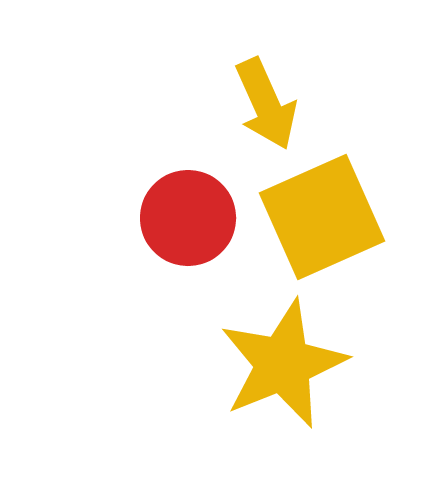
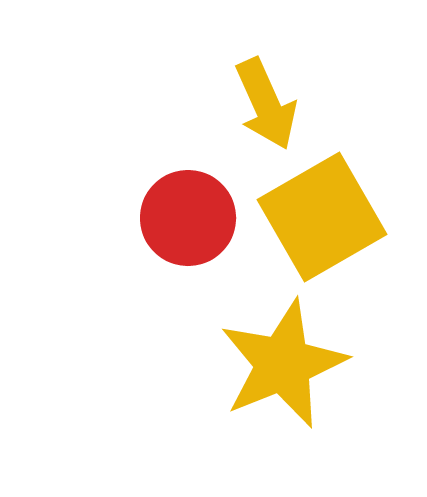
yellow square: rotated 6 degrees counterclockwise
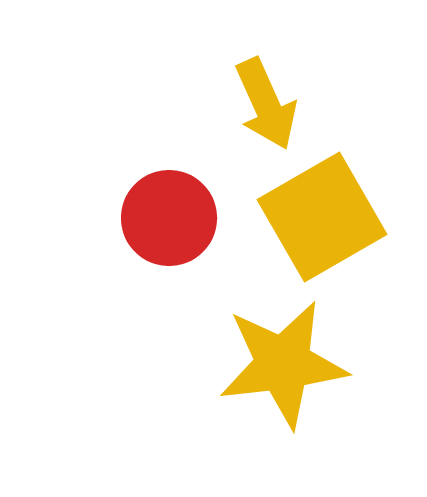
red circle: moved 19 px left
yellow star: rotated 15 degrees clockwise
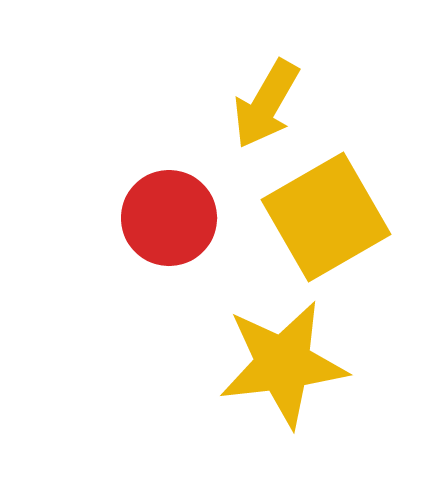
yellow arrow: rotated 54 degrees clockwise
yellow square: moved 4 px right
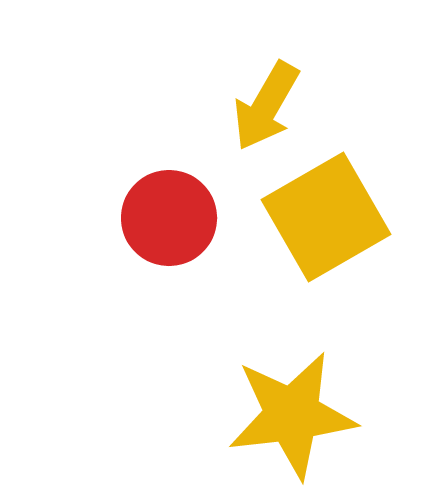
yellow arrow: moved 2 px down
yellow star: moved 9 px right, 51 px down
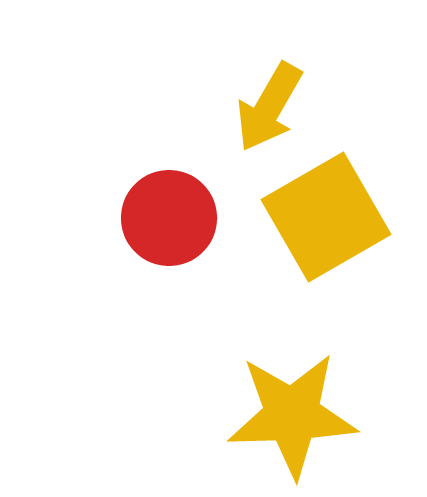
yellow arrow: moved 3 px right, 1 px down
yellow star: rotated 5 degrees clockwise
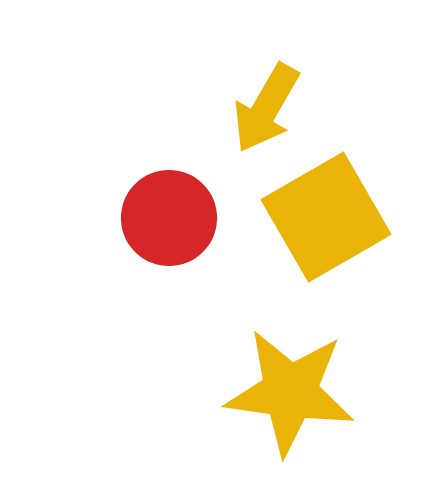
yellow arrow: moved 3 px left, 1 px down
yellow star: moved 2 px left, 23 px up; rotated 10 degrees clockwise
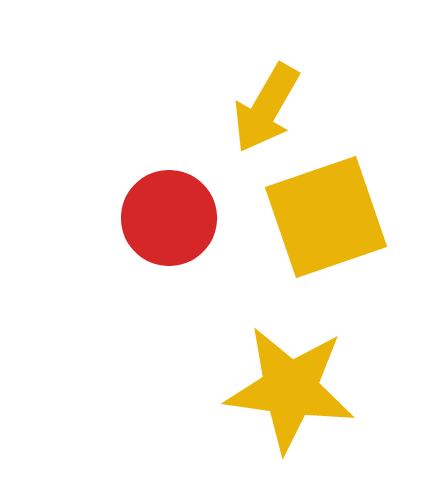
yellow square: rotated 11 degrees clockwise
yellow star: moved 3 px up
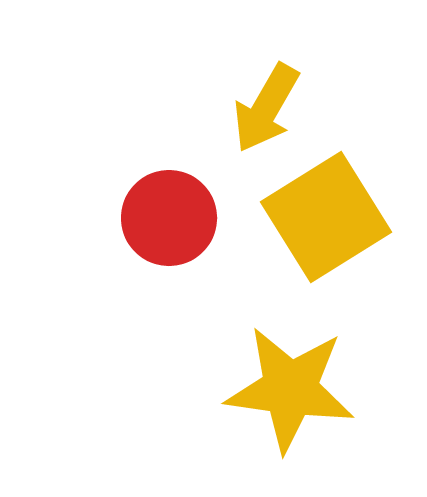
yellow square: rotated 13 degrees counterclockwise
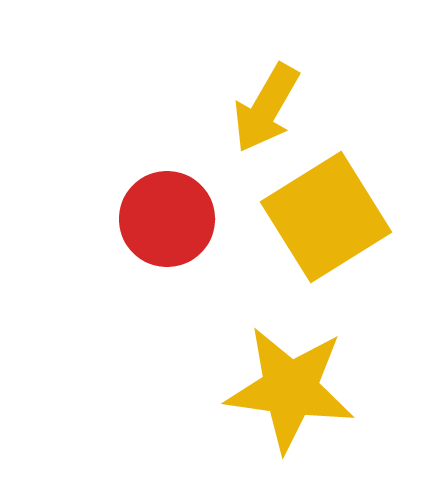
red circle: moved 2 px left, 1 px down
